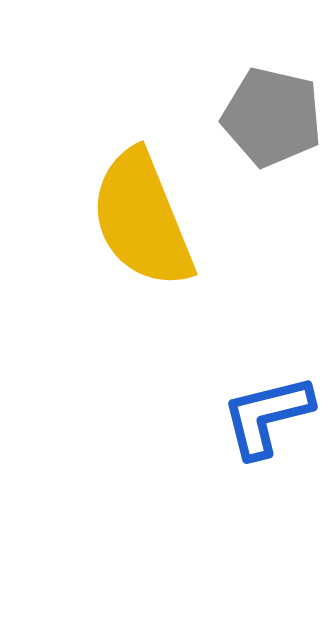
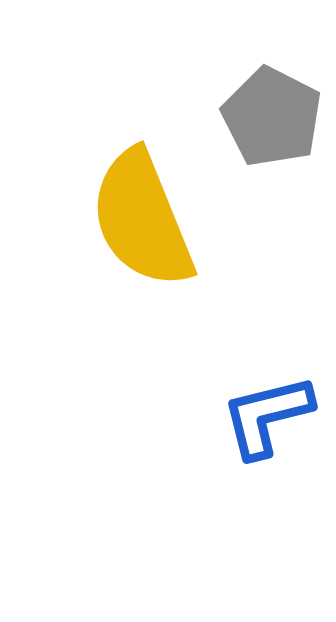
gray pentagon: rotated 14 degrees clockwise
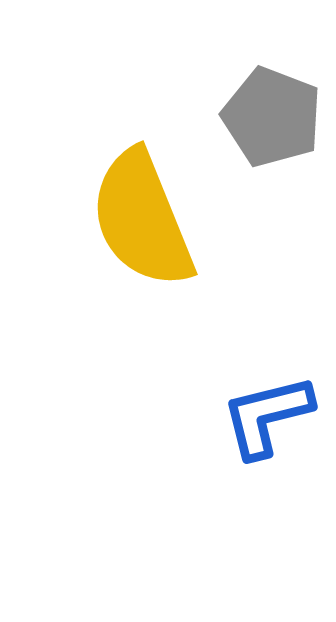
gray pentagon: rotated 6 degrees counterclockwise
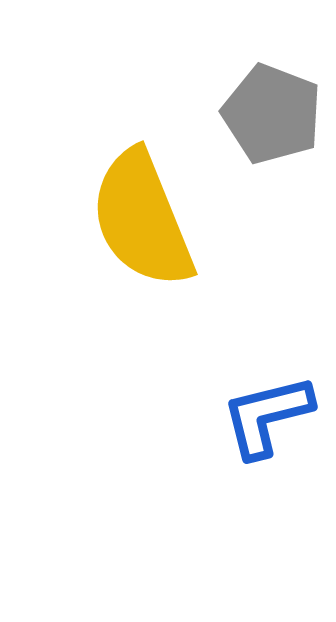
gray pentagon: moved 3 px up
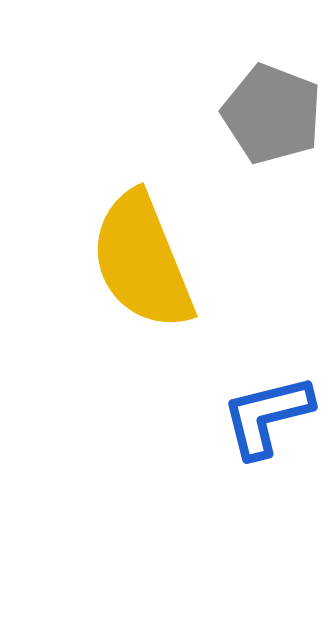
yellow semicircle: moved 42 px down
